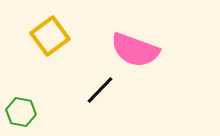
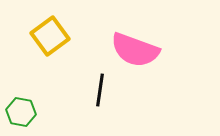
black line: rotated 36 degrees counterclockwise
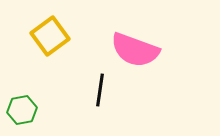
green hexagon: moved 1 px right, 2 px up; rotated 20 degrees counterclockwise
